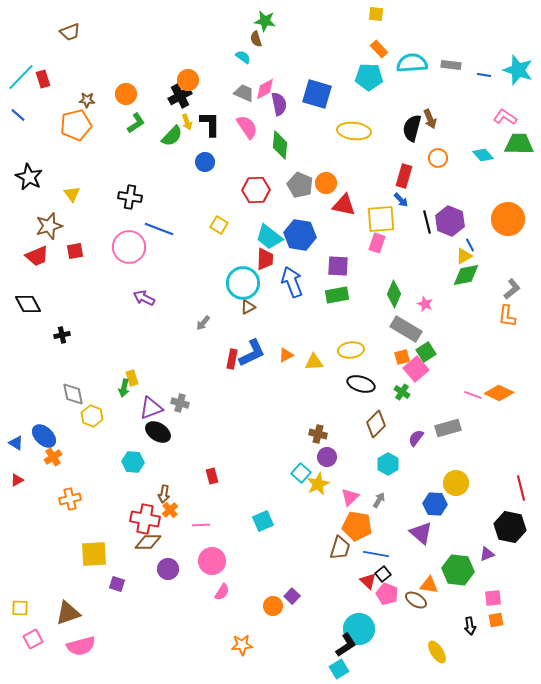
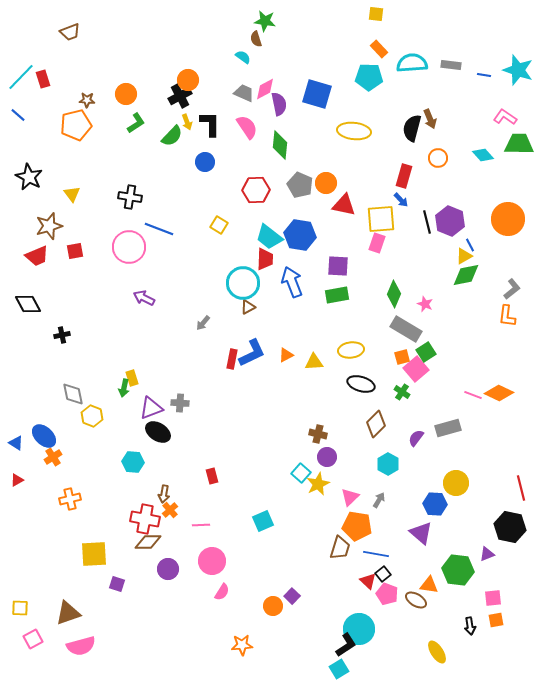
gray cross at (180, 403): rotated 12 degrees counterclockwise
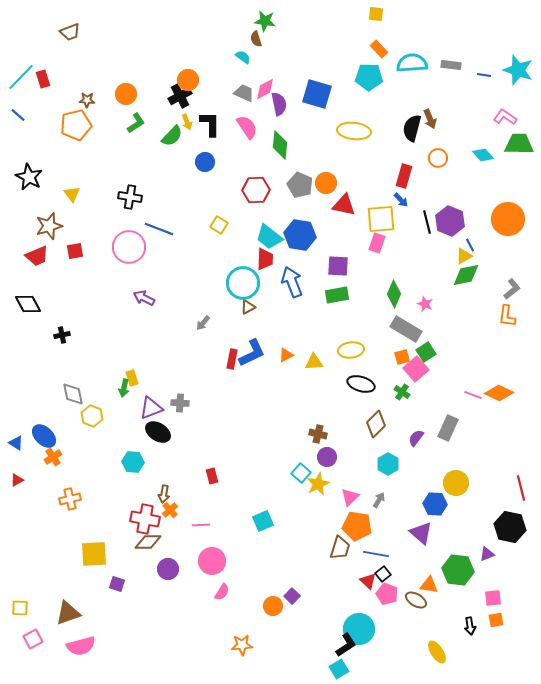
gray rectangle at (448, 428): rotated 50 degrees counterclockwise
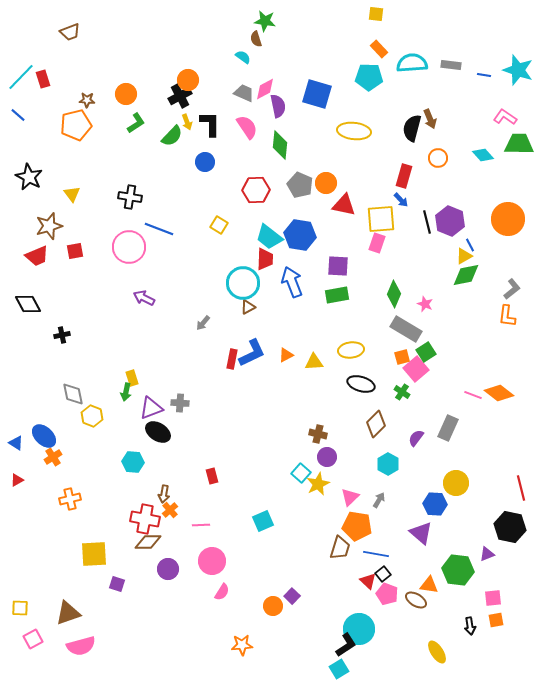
purple semicircle at (279, 104): moved 1 px left, 2 px down
green arrow at (124, 388): moved 2 px right, 4 px down
orange diamond at (499, 393): rotated 12 degrees clockwise
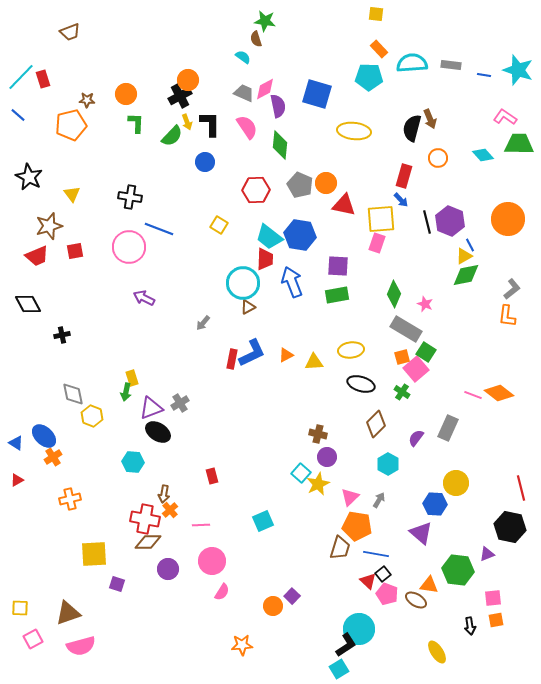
green L-shape at (136, 123): rotated 55 degrees counterclockwise
orange pentagon at (76, 125): moved 5 px left
green square at (426, 352): rotated 24 degrees counterclockwise
gray cross at (180, 403): rotated 36 degrees counterclockwise
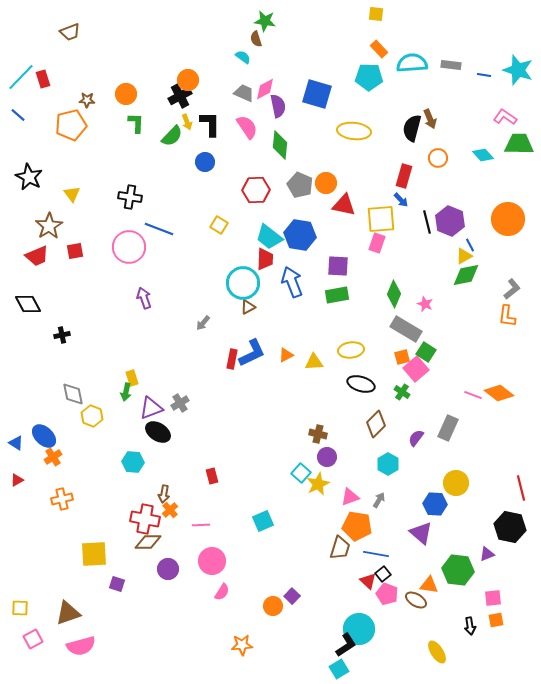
brown star at (49, 226): rotated 16 degrees counterclockwise
purple arrow at (144, 298): rotated 45 degrees clockwise
pink triangle at (350, 497): rotated 24 degrees clockwise
orange cross at (70, 499): moved 8 px left
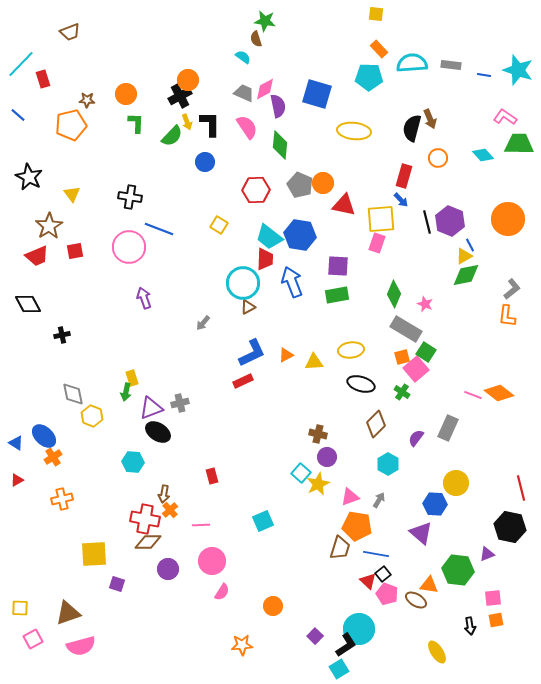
cyan line at (21, 77): moved 13 px up
orange circle at (326, 183): moved 3 px left
red rectangle at (232, 359): moved 11 px right, 22 px down; rotated 54 degrees clockwise
gray cross at (180, 403): rotated 18 degrees clockwise
purple square at (292, 596): moved 23 px right, 40 px down
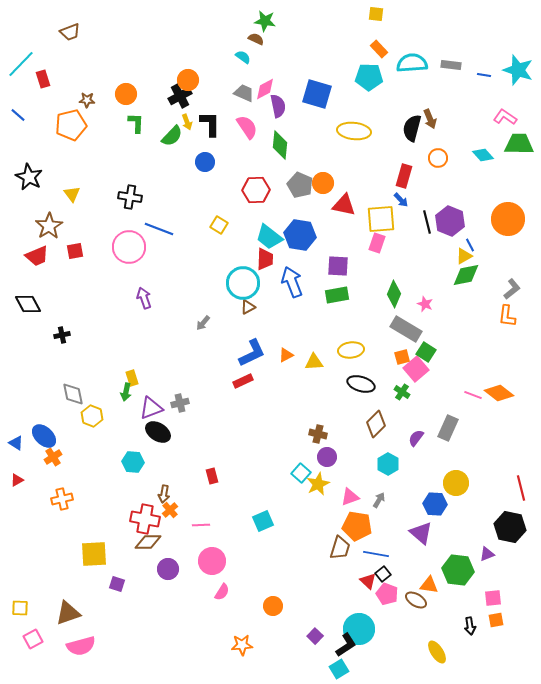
brown semicircle at (256, 39): rotated 133 degrees clockwise
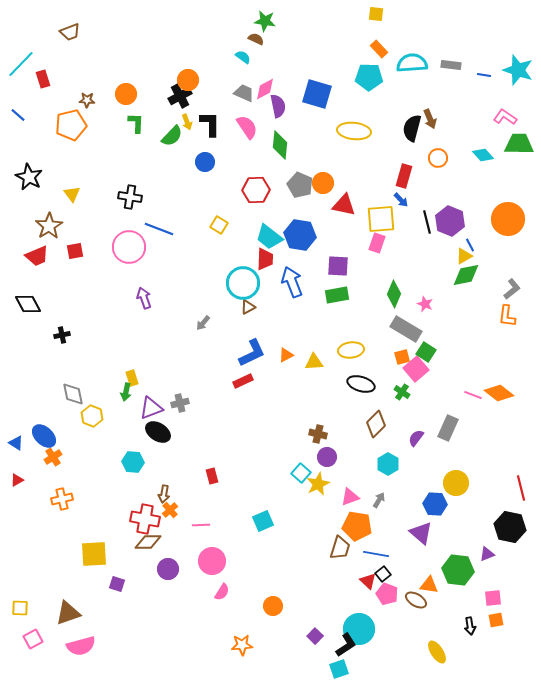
cyan square at (339, 669): rotated 12 degrees clockwise
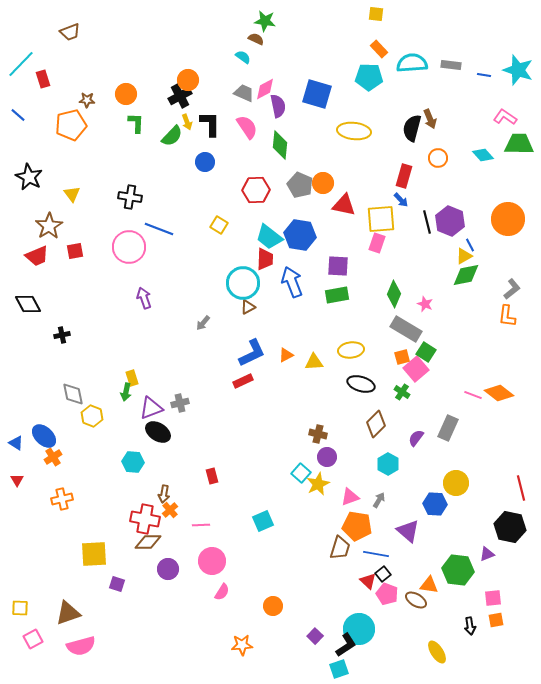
red triangle at (17, 480): rotated 32 degrees counterclockwise
purple triangle at (421, 533): moved 13 px left, 2 px up
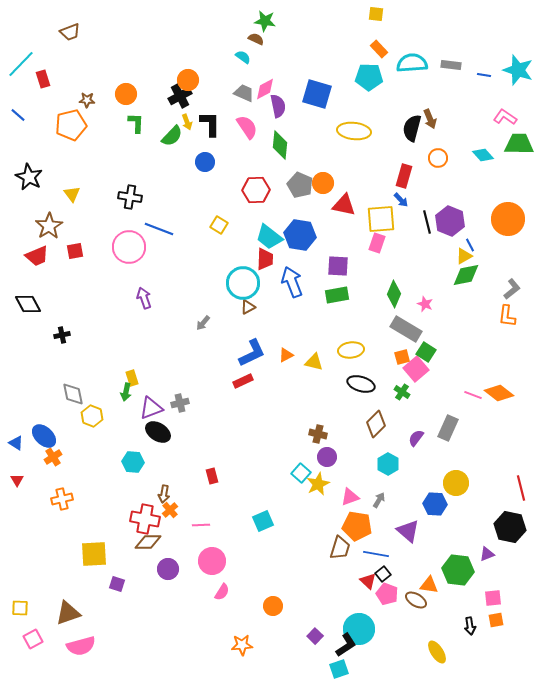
yellow triangle at (314, 362): rotated 18 degrees clockwise
